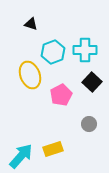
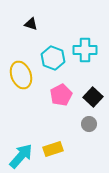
cyan hexagon: moved 6 px down; rotated 20 degrees counterclockwise
yellow ellipse: moved 9 px left
black square: moved 1 px right, 15 px down
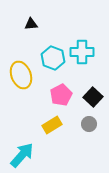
black triangle: rotated 24 degrees counterclockwise
cyan cross: moved 3 px left, 2 px down
yellow rectangle: moved 1 px left, 24 px up; rotated 12 degrees counterclockwise
cyan arrow: moved 1 px right, 1 px up
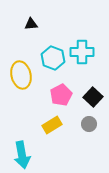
yellow ellipse: rotated 8 degrees clockwise
cyan arrow: rotated 128 degrees clockwise
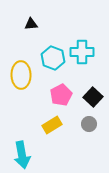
yellow ellipse: rotated 12 degrees clockwise
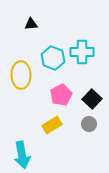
black square: moved 1 px left, 2 px down
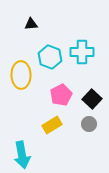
cyan hexagon: moved 3 px left, 1 px up
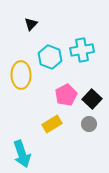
black triangle: rotated 40 degrees counterclockwise
cyan cross: moved 2 px up; rotated 10 degrees counterclockwise
pink pentagon: moved 5 px right
yellow rectangle: moved 1 px up
cyan arrow: moved 1 px up; rotated 8 degrees counterclockwise
